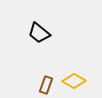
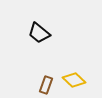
yellow diamond: moved 1 px up; rotated 15 degrees clockwise
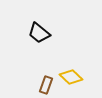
yellow diamond: moved 3 px left, 3 px up
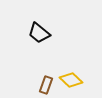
yellow diamond: moved 3 px down
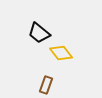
yellow diamond: moved 10 px left, 27 px up; rotated 10 degrees clockwise
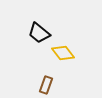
yellow diamond: moved 2 px right
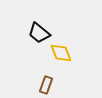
yellow diamond: moved 2 px left; rotated 15 degrees clockwise
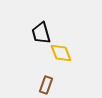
black trapezoid: moved 2 px right; rotated 35 degrees clockwise
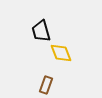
black trapezoid: moved 2 px up
